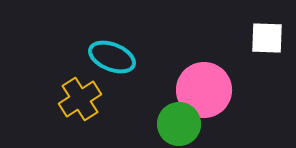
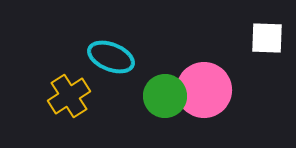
cyan ellipse: moved 1 px left
yellow cross: moved 11 px left, 3 px up
green circle: moved 14 px left, 28 px up
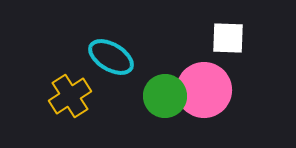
white square: moved 39 px left
cyan ellipse: rotated 9 degrees clockwise
yellow cross: moved 1 px right
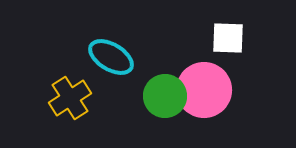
yellow cross: moved 2 px down
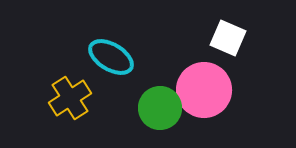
white square: rotated 21 degrees clockwise
green circle: moved 5 px left, 12 px down
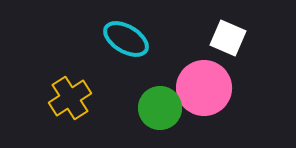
cyan ellipse: moved 15 px right, 18 px up
pink circle: moved 2 px up
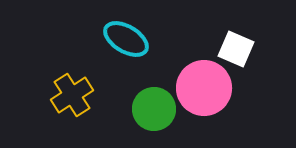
white square: moved 8 px right, 11 px down
yellow cross: moved 2 px right, 3 px up
green circle: moved 6 px left, 1 px down
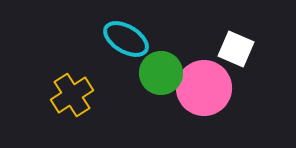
green circle: moved 7 px right, 36 px up
